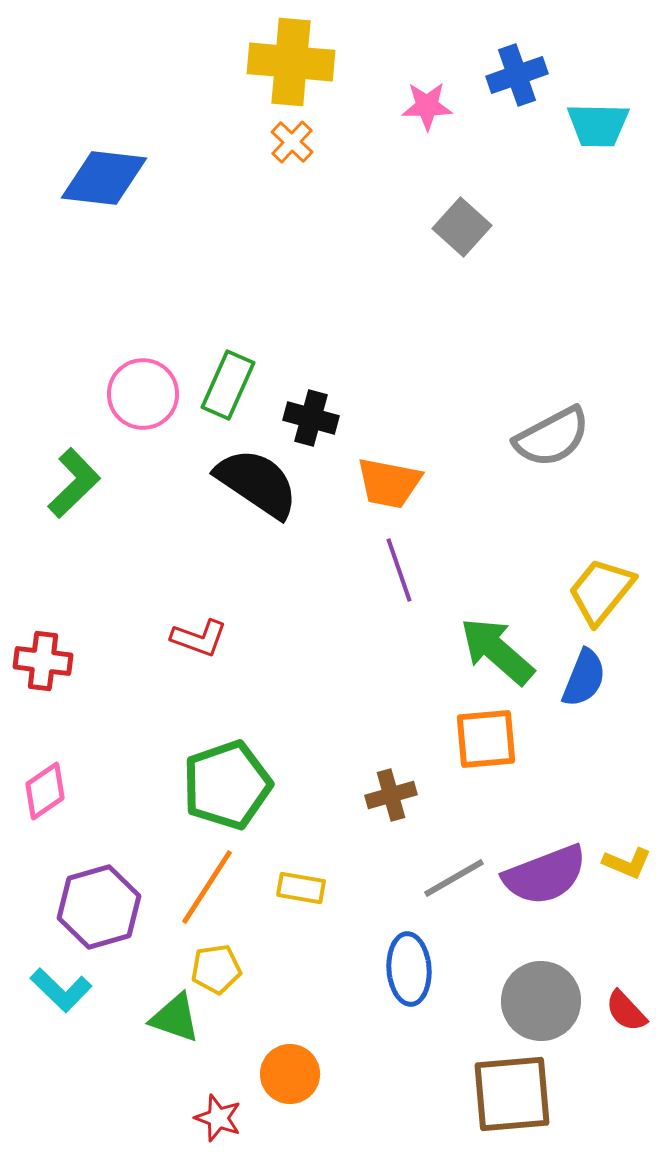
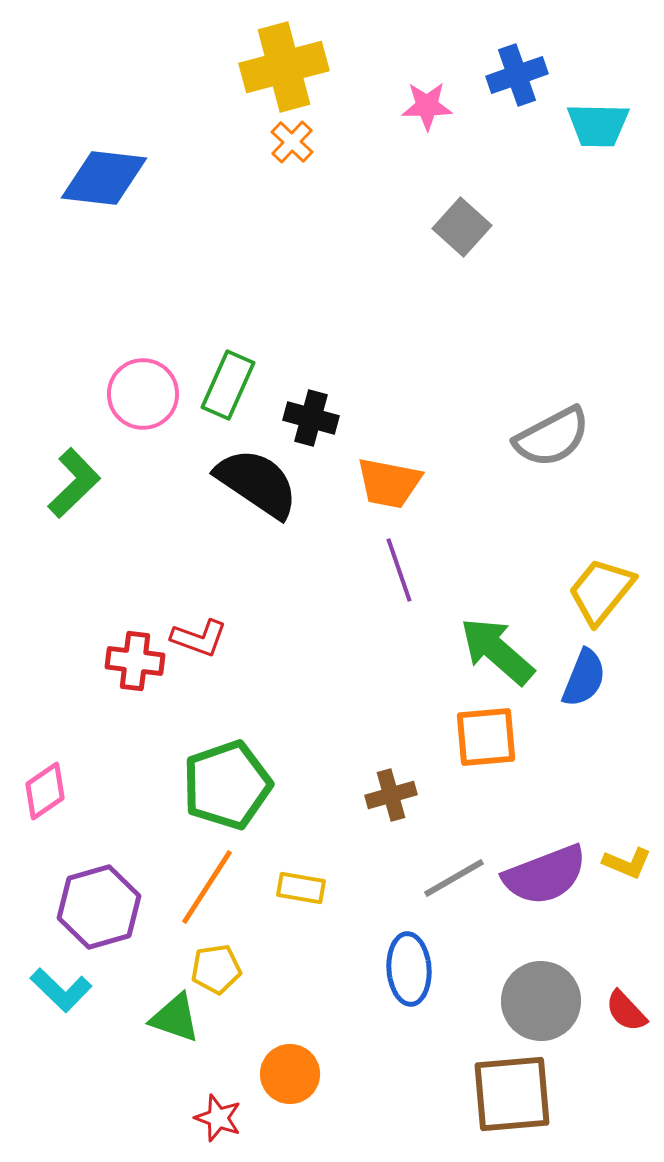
yellow cross: moved 7 px left, 5 px down; rotated 20 degrees counterclockwise
red cross: moved 92 px right
orange square: moved 2 px up
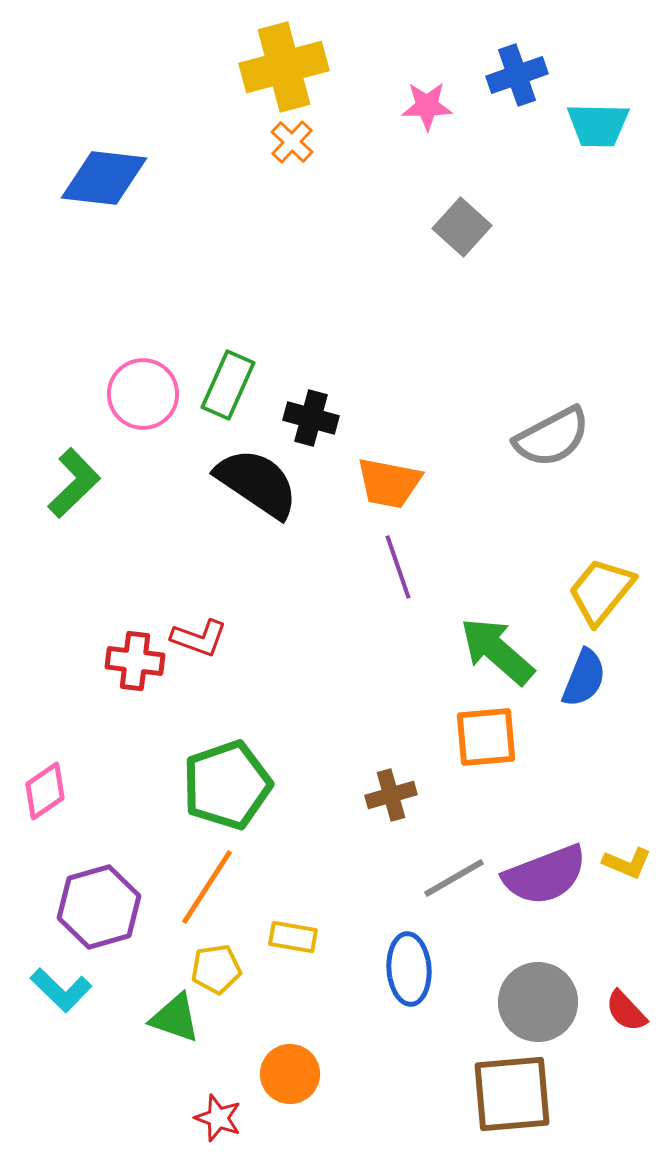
purple line: moved 1 px left, 3 px up
yellow rectangle: moved 8 px left, 49 px down
gray circle: moved 3 px left, 1 px down
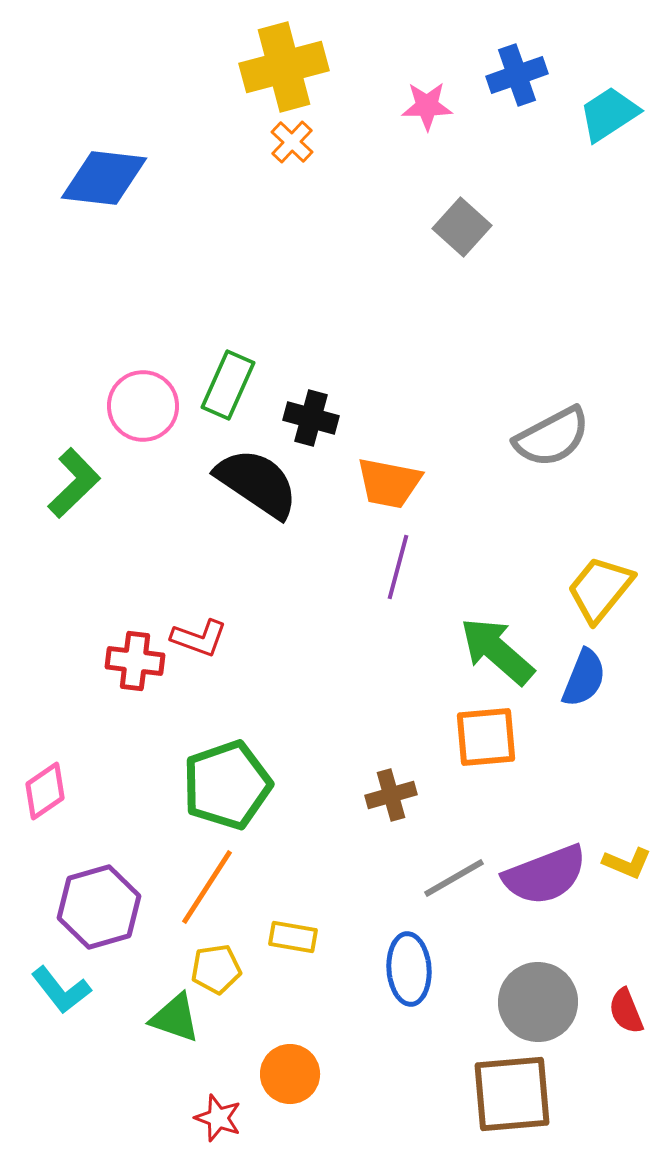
cyan trapezoid: moved 11 px right, 11 px up; rotated 146 degrees clockwise
pink circle: moved 12 px down
purple line: rotated 34 degrees clockwise
yellow trapezoid: moved 1 px left, 2 px up
cyan L-shape: rotated 8 degrees clockwise
red semicircle: rotated 21 degrees clockwise
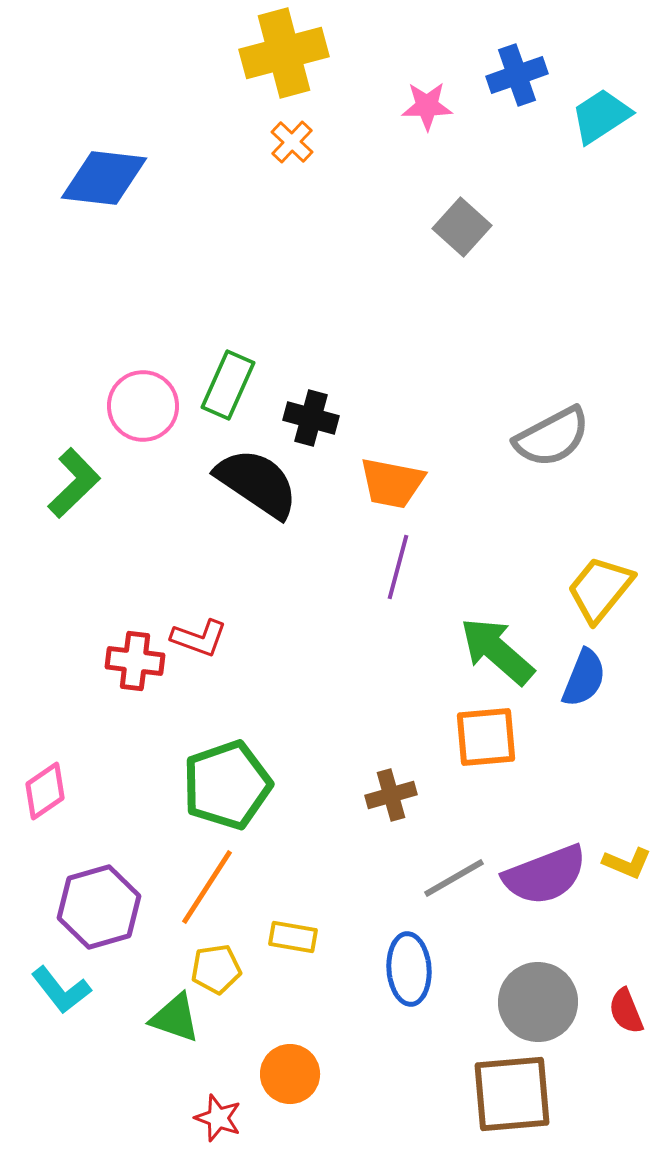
yellow cross: moved 14 px up
cyan trapezoid: moved 8 px left, 2 px down
orange trapezoid: moved 3 px right
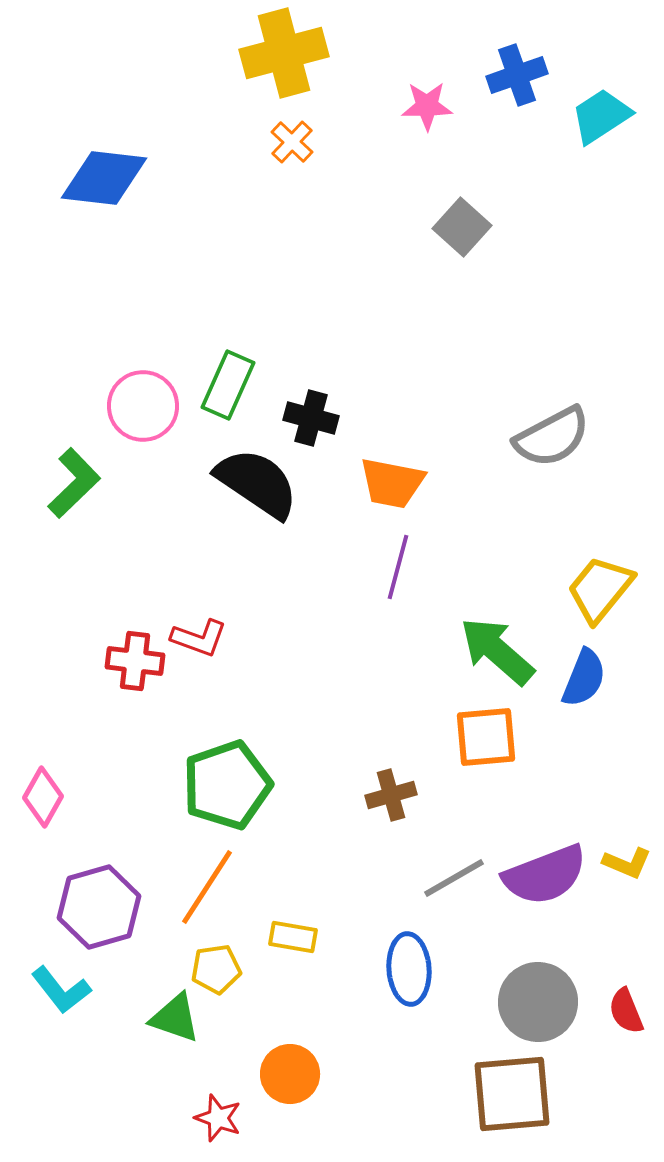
pink diamond: moved 2 px left, 6 px down; rotated 26 degrees counterclockwise
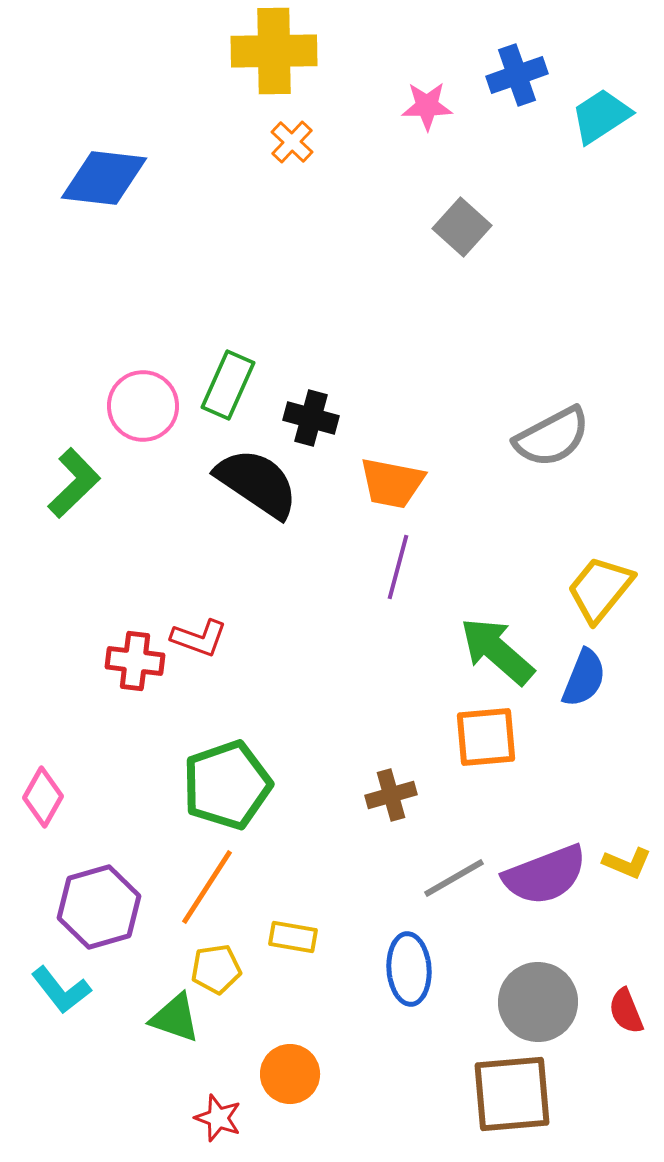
yellow cross: moved 10 px left, 2 px up; rotated 14 degrees clockwise
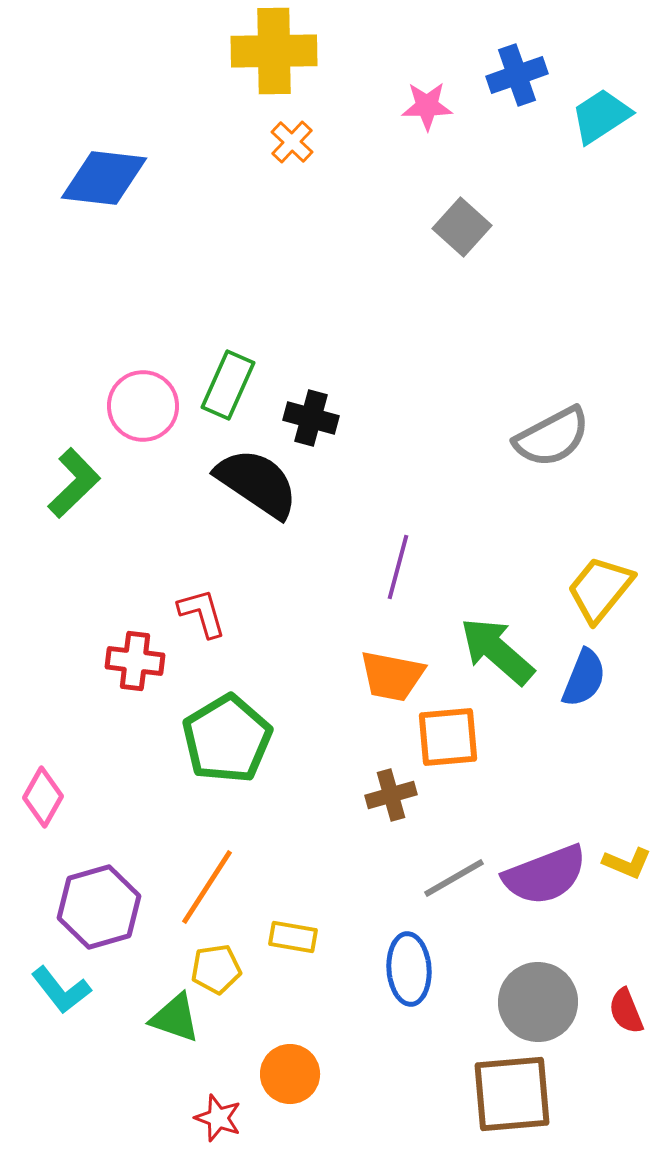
orange trapezoid: moved 193 px down
red L-shape: moved 3 px right, 25 px up; rotated 126 degrees counterclockwise
orange square: moved 38 px left
green pentagon: moved 46 px up; rotated 12 degrees counterclockwise
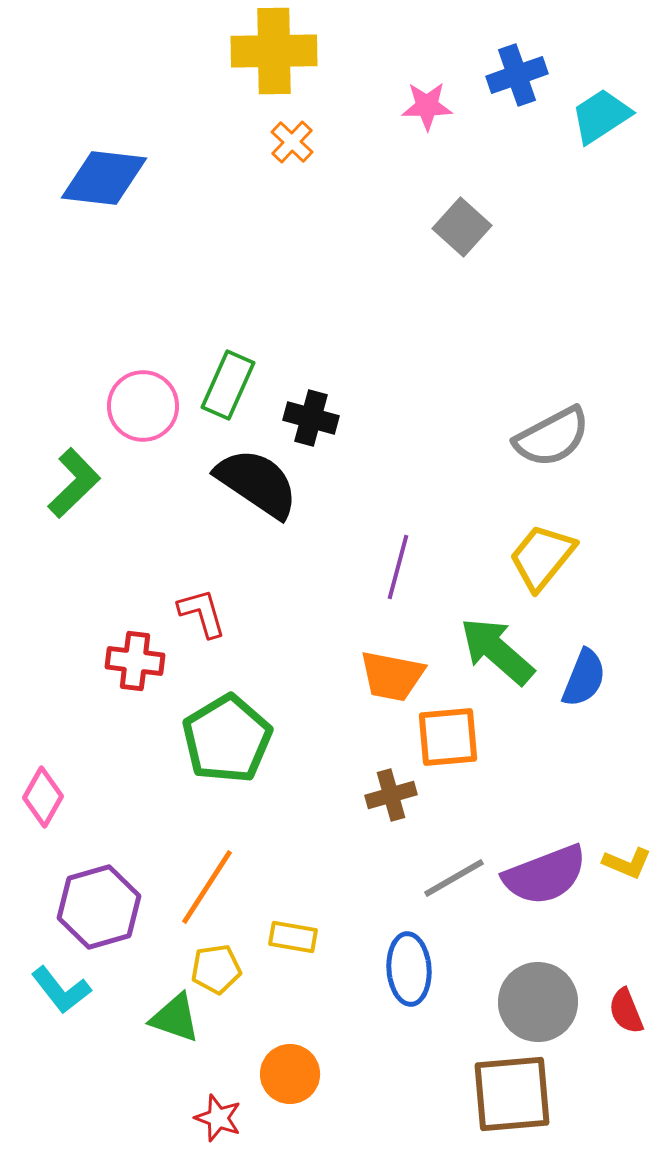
yellow trapezoid: moved 58 px left, 32 px up
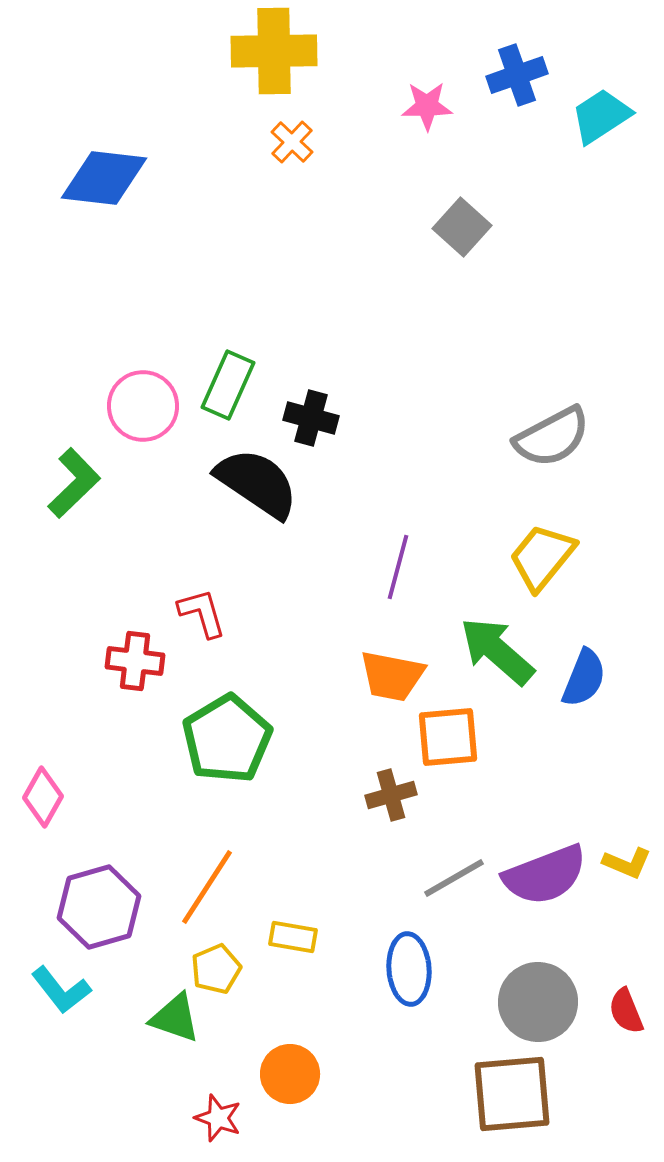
yellow pentagon: rotated 15 degrees counterclockwise
